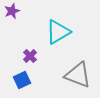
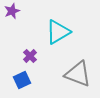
gray triangle: moved 1 px up
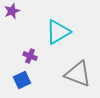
purple cross: rotated 24 degrees counterclockwise
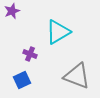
purple cross: moved 2 px up
gray triangle: moved 1 px left, 2 px down
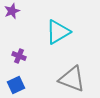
purple cross: moved 11 px left, 2 px down
gray triangle: moved 5 px left, 3 px down
blue square: moved 6 px left, 5 px down
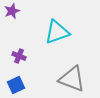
cyan triangle: moved 1 px left; rotated 12 degrees clockwise
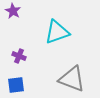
purple star: moved 1 px right; rotated 21 degrees counterclockwise
blue square: rotated 18 degrees clockwise
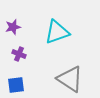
purple star: moved 16 px down; rotated 28 degrees clockwise
purple cross: moved 2 px up
gray triangle: moved 2 px left; rotated 12 degrees clockwise
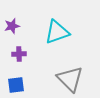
purple star: moved 1 px left, 1 px up
purple cross: rotated 24 degrees counterclockwise
gray triangle: rotated 12 degrees clockwise
